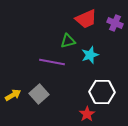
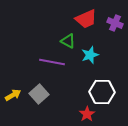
green triangle: rotated 42 degrees clockwise
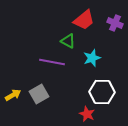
red trapezoid: moved 2 px left, 1 px down; rotated 15 degrees counterclockwise
cyan star: moved 2 px right, 3 px down
gray square: rotated 12 degrees clockwise
red star: rotated 14 degrees counterclockwise
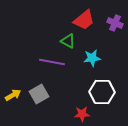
cyan star: rotated 12 degrees clockwise
red star: moved 5 px left; rotated 28 degrees counterclockwise
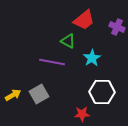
purple cross: moved 2 px right, 4 px down
cyan star: rotated 24 degrees counterclockwise
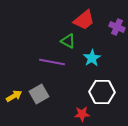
yellow arrow: moved 1 px right, 1 px down
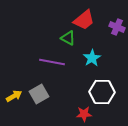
green triangle: moved 3 px up
red star: moved 2 px right
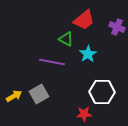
green triangle: moved 2 px left, 1 px down
cyan star: moved 4 px left, 4 px up
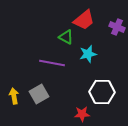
green triangle: moved 2 px up
cyan star: rotated 18 degrees clockwise
purple line: moved 1 px down
yellow arrow: rotated 70 degrees counterclockwise
red star: moved 2 px left
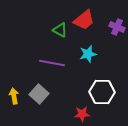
green triangle: moved 6 px left, 7 px up
gray square: rotated 18 degrees counterclockwise
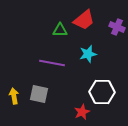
green triangle: rotated 28 degrees counterclockwise
gray square: rotated 30 degrees counterclockwise
red star: moved 2 px up; rotated 21 degrees counterclockwise
